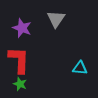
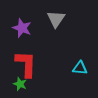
red L-shape: moved 7 px right, 4 px down
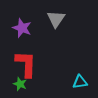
cyan triangle: moved 14 px down; rotated 14 degrees counterclockwise
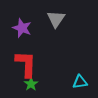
green star: moved 11 px right; rotated 16 degrees clockwise
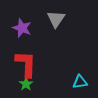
green star: moved 5 px left
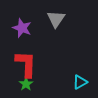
cyan triangle: rotated 21 degrees counterclockwise
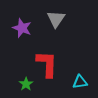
red L-shape: moved 21 px right
cyan triangle: rotated 21 degrees clockwise
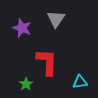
red L-shape: moved 2 px up
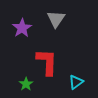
purple star: rotated 18 degrees clockwise
cyan triangle: moved 4 px left; rotated 28 degrees counterclockwise
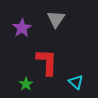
cyan triangle: rotated 42 degrees counterclockwise
